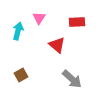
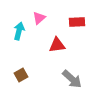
pink triangle: rotated 16 degrees clockwise
cyan arrow: moved 1 px right
red triangle: rotated 48 degrees counterclockwise
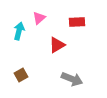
red triangle: rotated 24 degrees counterclockwise
gray arrow: rotated 20 degrees counterclockwise
